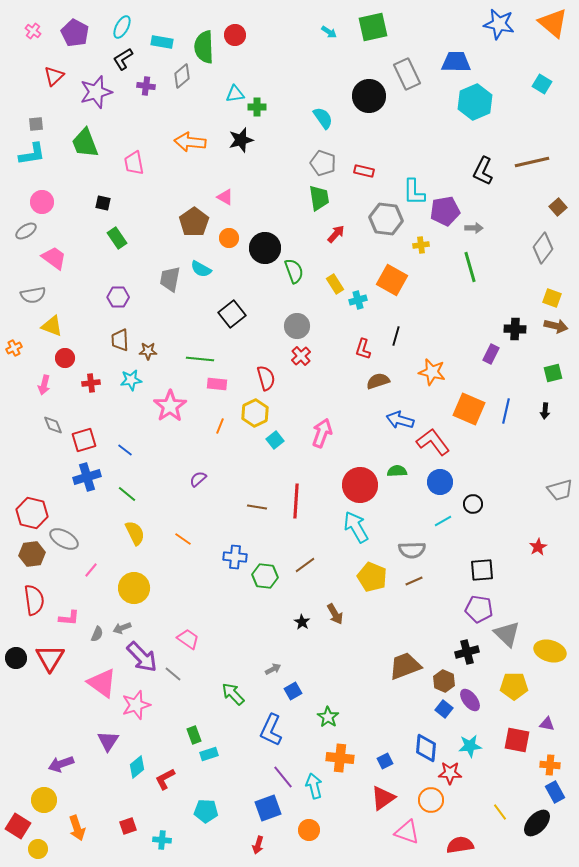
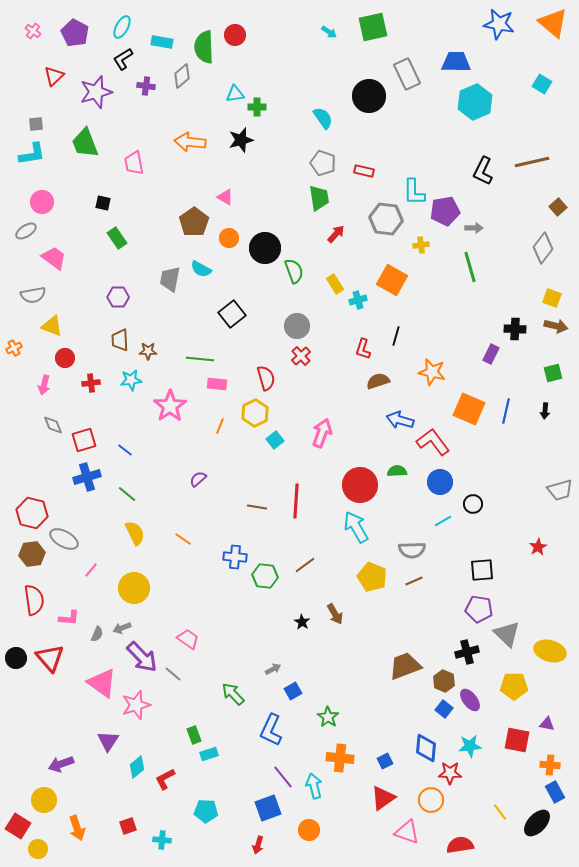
red triangle at (50, 658): rotated 12 degrees counterclockwise
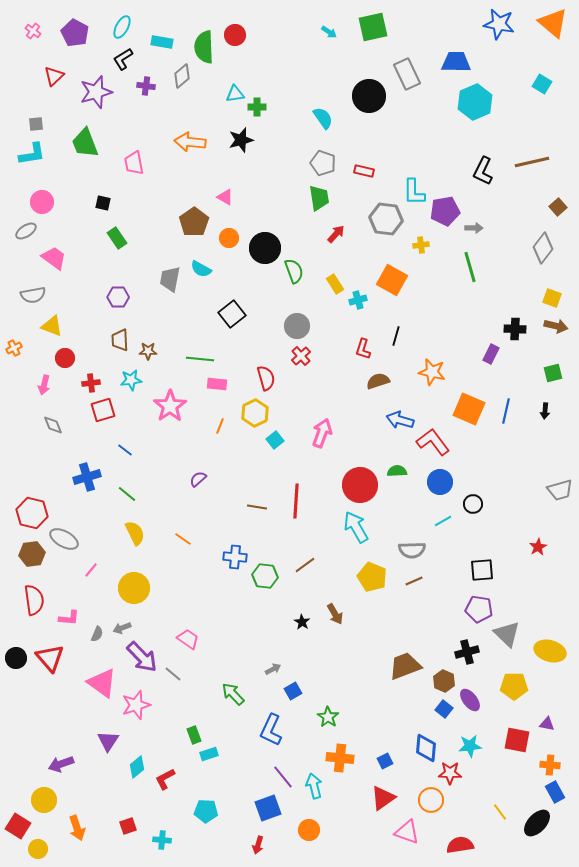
red square at (84, 440): moved 19 px right, 30 px up
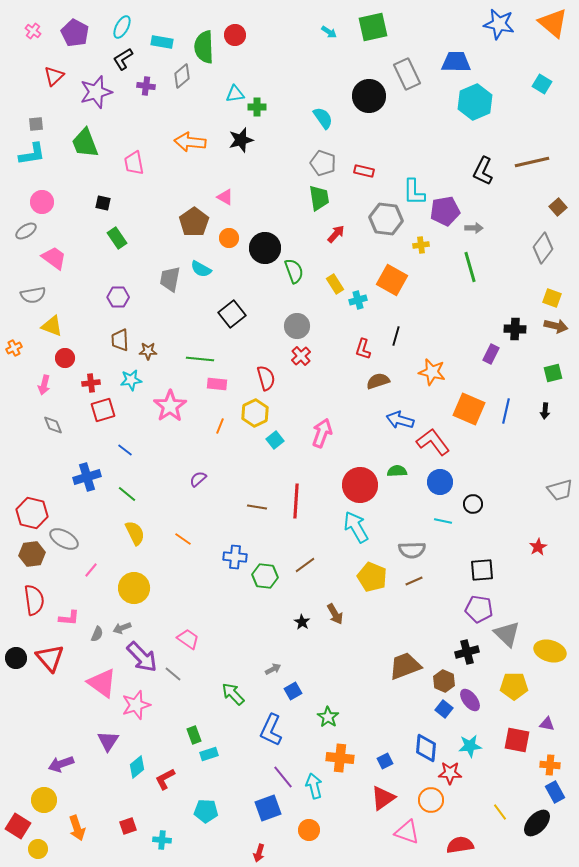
cyan line at (443, 521): rotated 42 degrees clockwise
red arrow at (258, 845): moved 1 px right, 8 px down
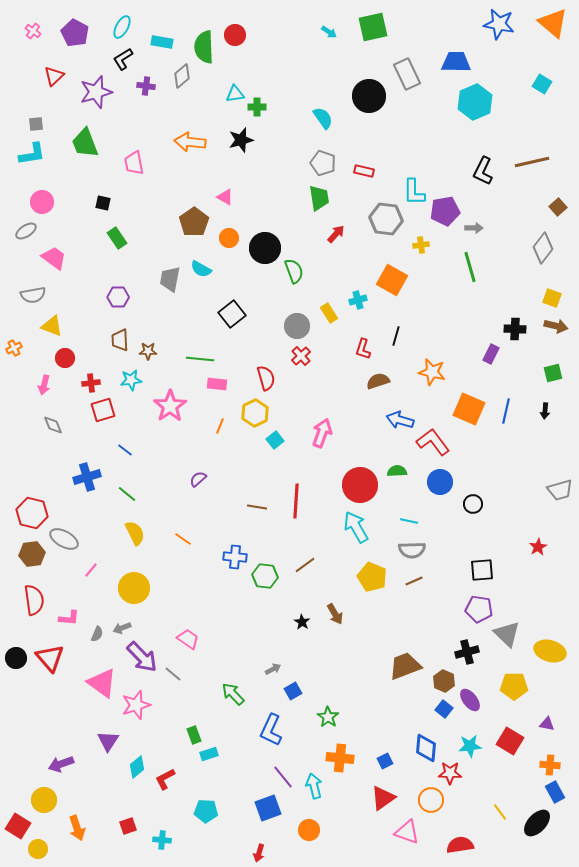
yellow rectangle at (335, 284): moved 6 px left, 29 px down
cyan line at (443, 521): moved 34 px left
red square at (517, 740): moved 7 px left, 1 px down; rotated 20 degrees clockwise
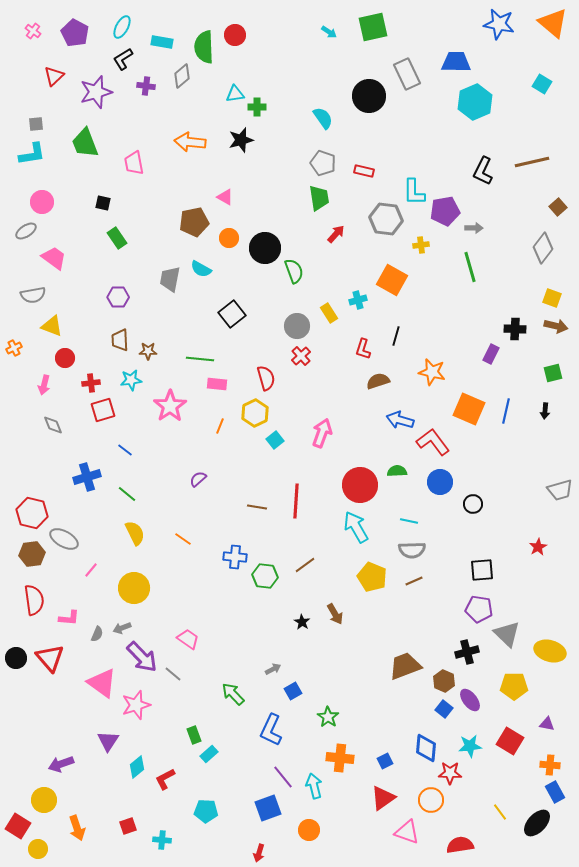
brown pentagon at (194, 222): rotated 24 degrees clockwise
cyan rectangle at (209, 754): rotated 24 degrees counterclockwise
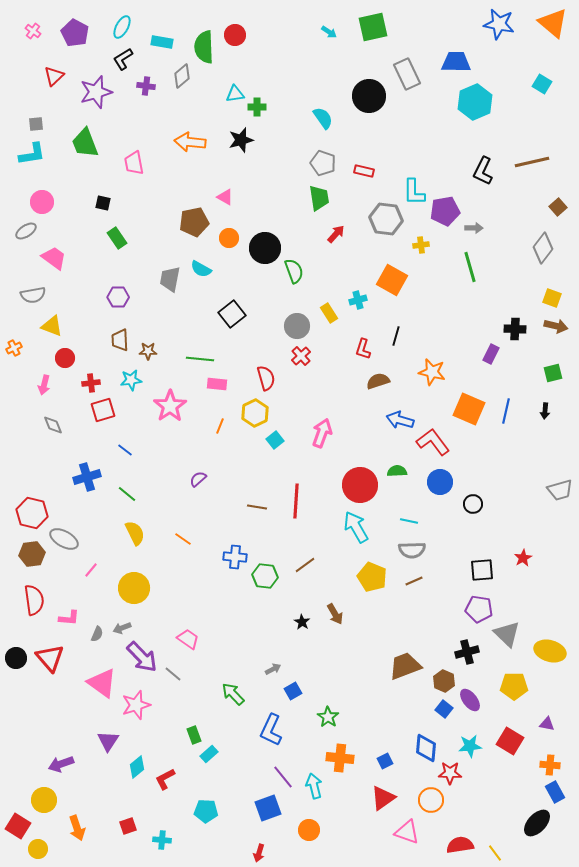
red star at (538, 547): moved 15 px left, 11 px down
yellow line at (500, 812): moved 5 px left, 41 px down
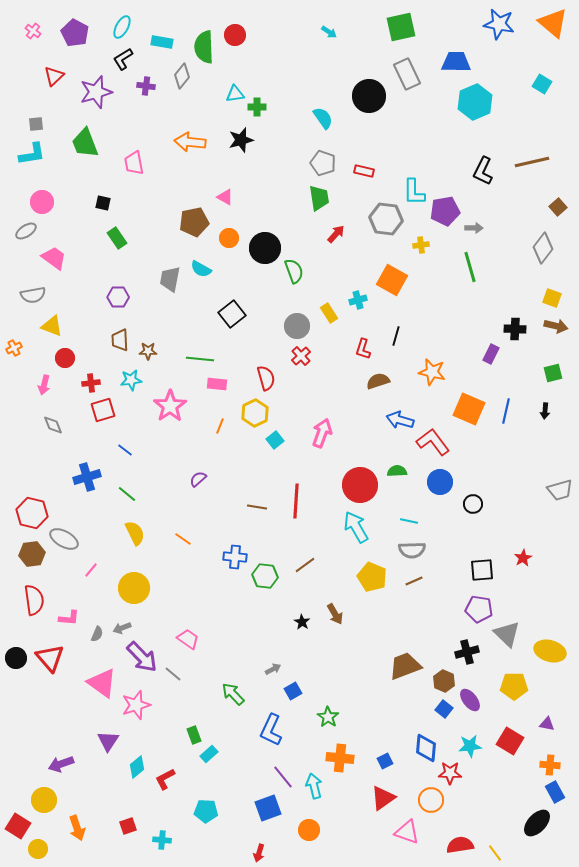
green square at (373, 27): moved 28 px right
gray diamond at (182, 76): rotated 10 degrees counterclockwise
